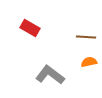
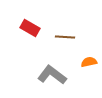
brown line: moved 21 px left
gray L-shape: moved 2 px right
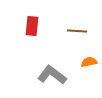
red rectangle: moved 2 px right, 2 px up; rotated 66 degrees clockwise
brown line: moved 12 px right, 6 px up
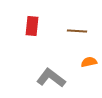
gray L-shape: moved 1 px left, 3 px down
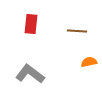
red rectangle: moved 1 px left, 2 px up
gray L-shape: moved 21 px left, 4 px up
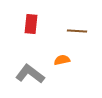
orange semicircle: moved 27 px left, 2 px up
